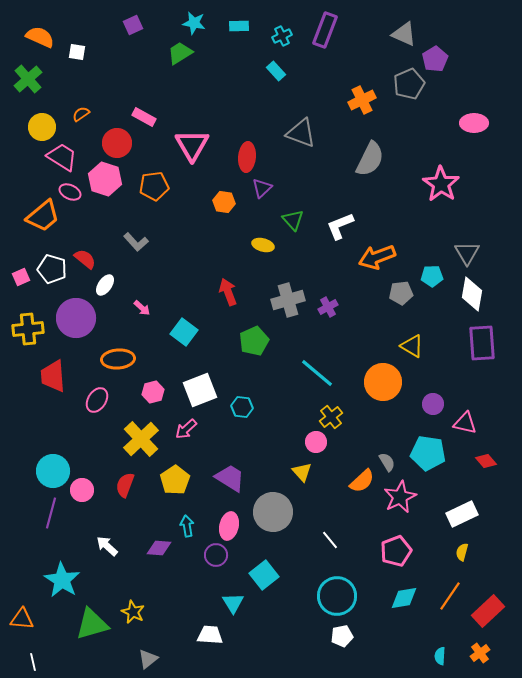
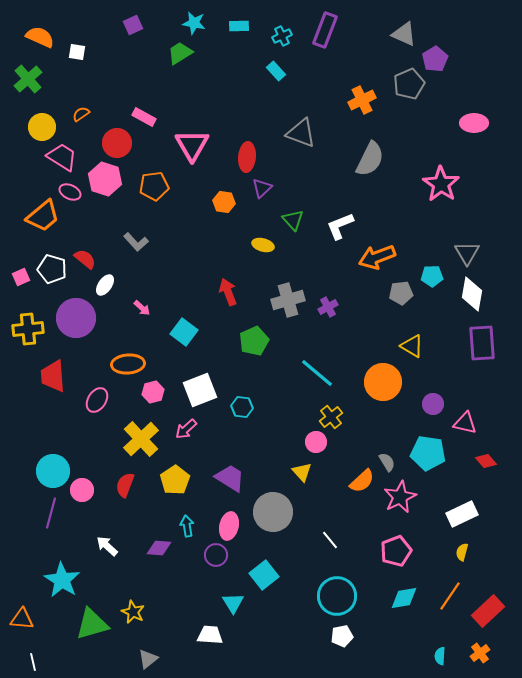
orange ellipse at (118, 359): moved 10 px right, 5 px down
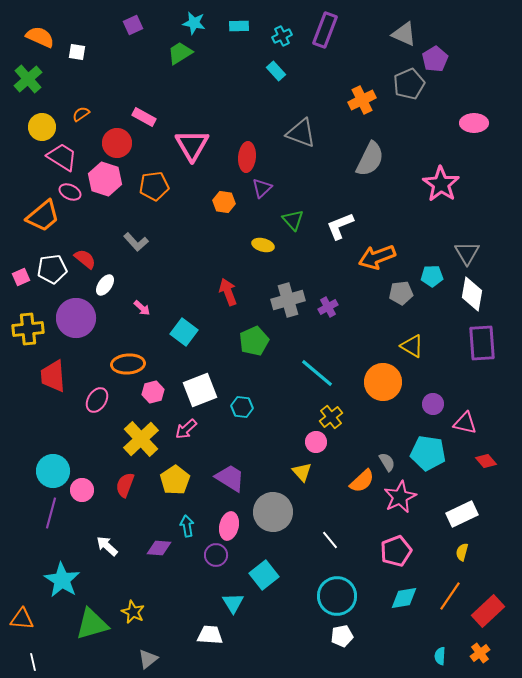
white pentagon at (52, 269): rotated 24 degrees counterclockwise
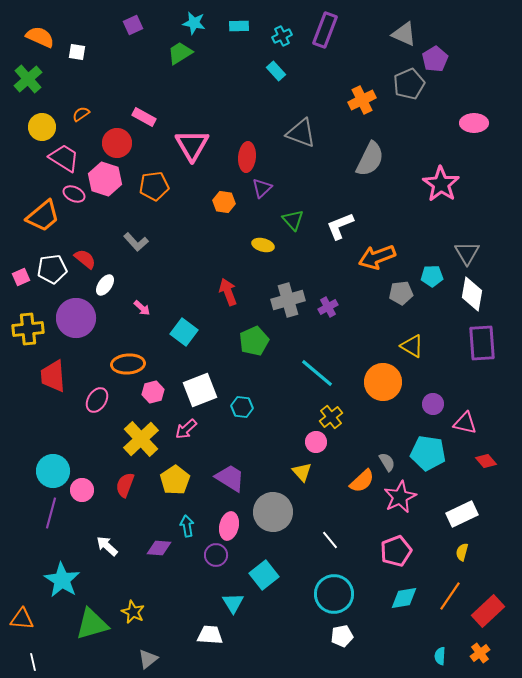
pink trapezoid at (62, 157): moved 2 px right, 1 px down
pink ellipse at (70, 192): moved 4 px right, 2 px down
cyan circle at (337, 596): moved 3 px left, 2 px up
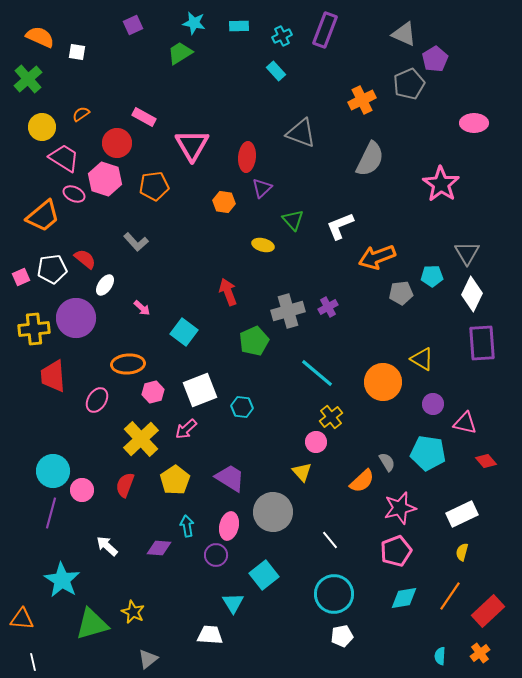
white diamond at (472, 294): rotated 16 degrees clockwise
gray cross at (288, 300): moved 11 px down
yellow cross at (28, 329): moved 6 px right
yellow triangle at (412, 346): moved 10 px right, 13 px down
pink star at (400, 497): moved 11 px down; rotated 12 degrees clockwise
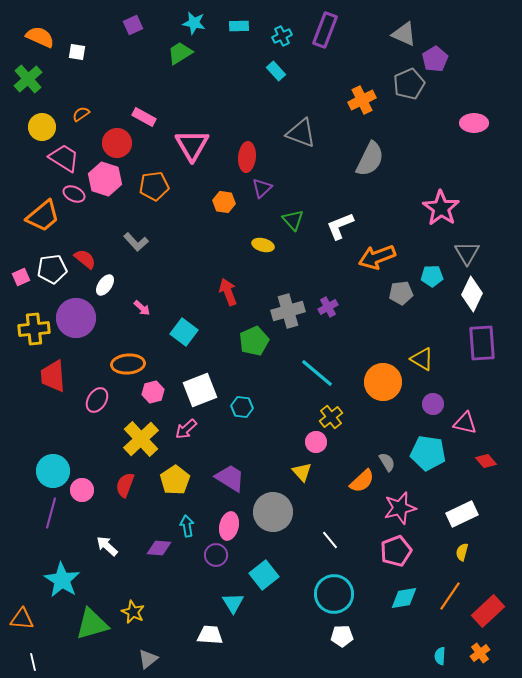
pink star at (441, 184): moved 24 px down
white pentagon at (342, 636): rotated 10 degrees clockwise
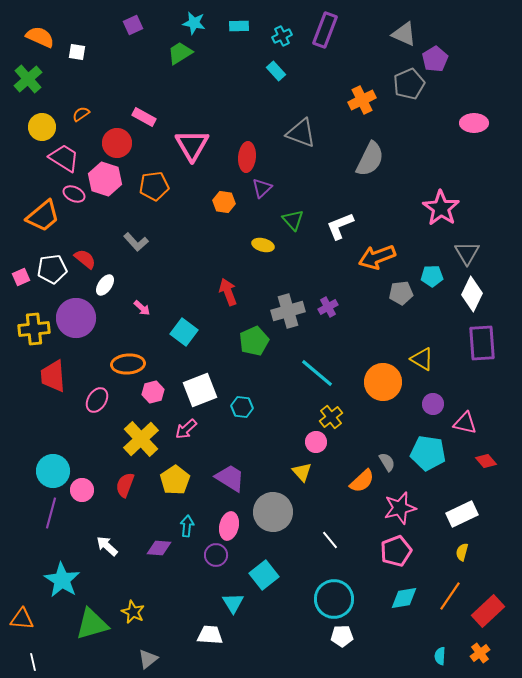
cyan arrow at (187, 526): rotated 15 degrees clockwise
cyan circle at (334, 594): moved 5 px down
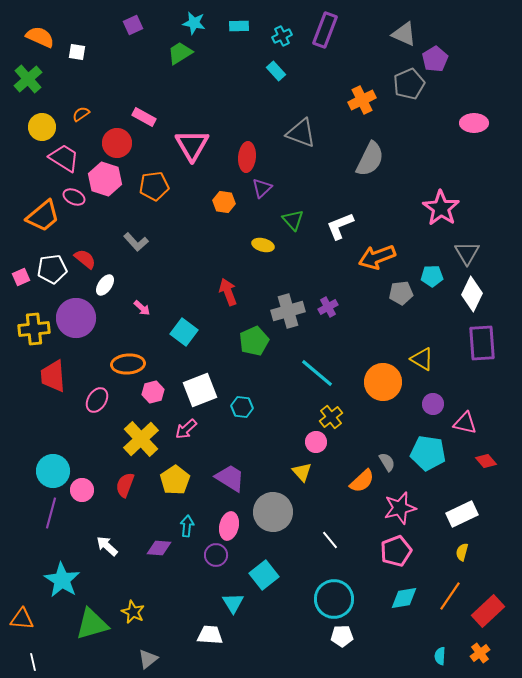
pink ellipse at (74, 194): moved 3 px down
